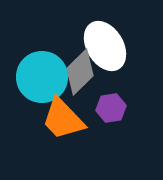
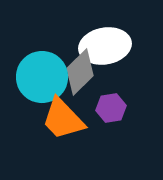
white ellipse: rotated 69 degrees counterclockwise
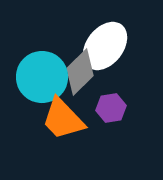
white ellipse: rotated 42 degrees counterclockwise
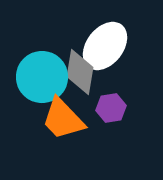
gray diamond: rotated 36 degrees counterclockwise
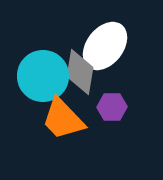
cyan circle: moved 1 px right, 1 px up
purple hexagon: moved 1 px right, 1 px up; rotated 8 degrees clockwise
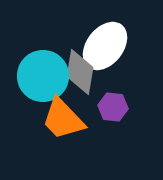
purple hexagon: moved 1 px right; rotated 8 degrees clockwise
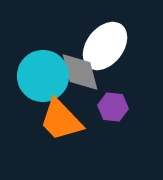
gray diamond: rotated 24 degrees counterclockwise
orange trapezoid: moved 2 px left, 1 px down
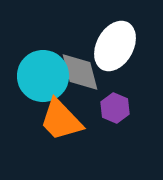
white ellipse: moved 10 px right; rotated 9 degrees counterclockwise
purple hexagon: moved 2 px right, 1 px down; rotated 16 degrees clockwise
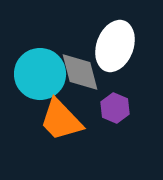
white ellipse: rotated 9 degrees counterclockwise
cyan circle: moved 3 px left, 2 px up
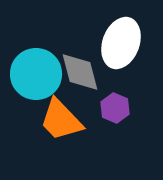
white ellipse: moved 6 px right, 3 px up
cyan circle: moved 4 px left
